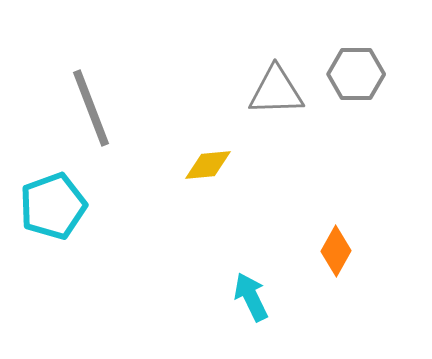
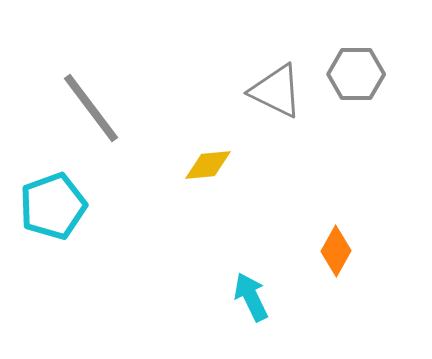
gray triangle: rotated 28 degrees clockwise
gray line: rotated 16 degrees counterclockwise
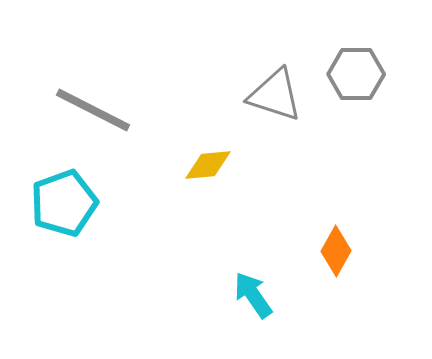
gray triangle: moved 1 px left, 4 px down; rotated 8 degrees counterclockwise
gray line: moved 2 px right, 2 px down; rotated 26 degrees counterclockwise
cyan pentagon: moved 11 px right, 3 px up
cyan arrow: moved 2 px right, 2 px up; rotated 9 degrees counterclockwise
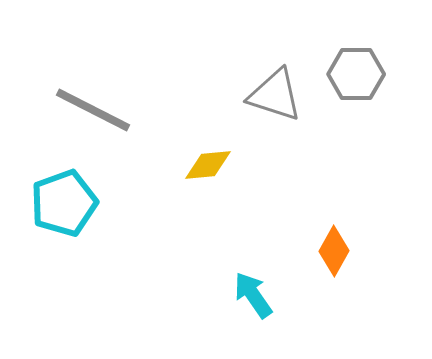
orange diamond: moved 2 px left
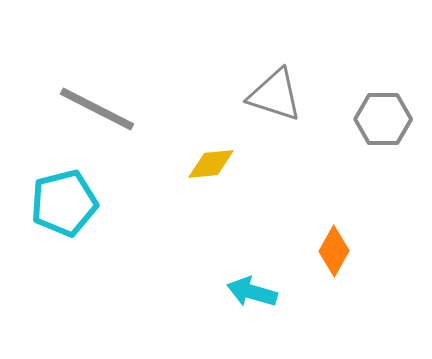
gray hexagon: moved 27 px right, 45 px down
gray line: moved 4 px right, 1 px up
yellow diamond: moved 3 px right, 1 px up
cyan pentagon: rotated 6 degrees clockwise
cyan arrow: moved 1 px left, 3 px up; rotated 39 degrees counterclockwise
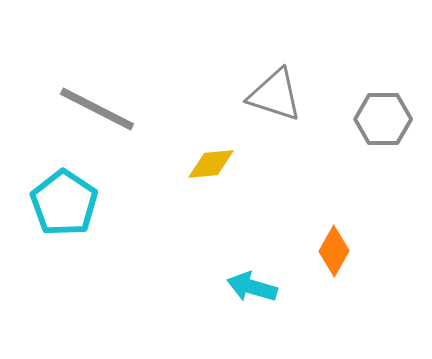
cyan pentagon: rotated 24 degrees counterclockwise
cyan arrow: moved 5 px up
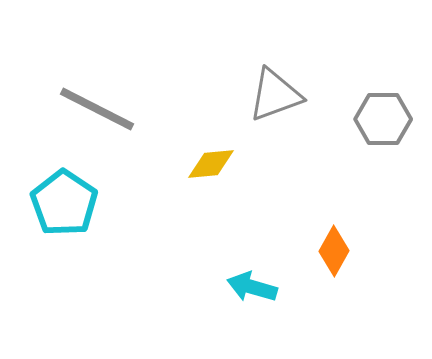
gray triangle: rotated 38 degrees counterclockwise
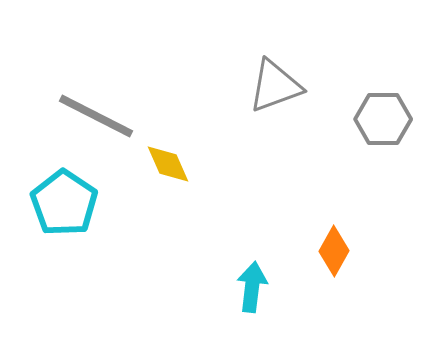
gray triangle: moved 9 px up
gray line: moved 1 px left, 7 px down
yellow diamond: moved 43 px left; rotated 72 degrees clockwise
cyan arrow: rotated 81 degrees clockwise
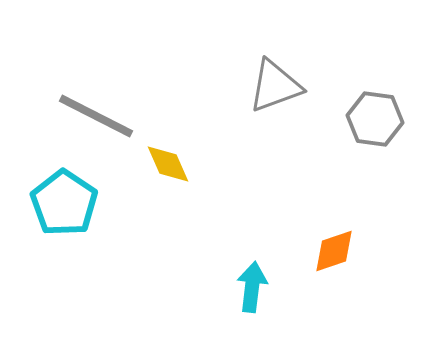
gray hexagon: moved 8 px left; rotated 8 degrees clockwise
orange diamond: rotated 42 degrees clockwise
